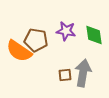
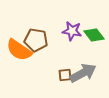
purple star: moved 6 px right
green diamond: rotated 30 degrees counterclockwise
orange semicircle: moved 1 px up
gray arrow: rotated 52 degrees clockwise
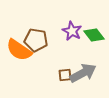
purple star: rotated 18 degrees clockwise
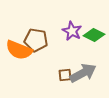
green diamond: rotated 25 degrees counterclockwise
orange semicircle: rotated 12 degrees counterclockwise
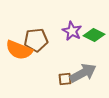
brown pentagon: rotated 15 degrees counterclockwise
brown square: moved 4 px down
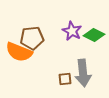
brown pentagon: moved 4 px left, 2 px up
orange semicircle: moved 2 px down
gray arrow: rotated 112 degrees clockwise
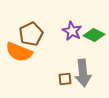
brown pentagon: moved 1 px left, 4 px up; rotated 20 degrees counterclockwise
